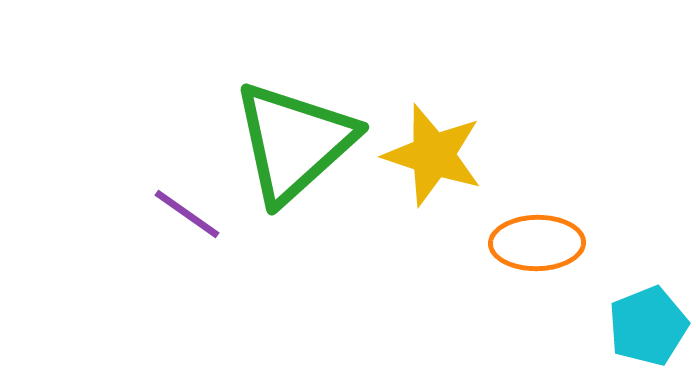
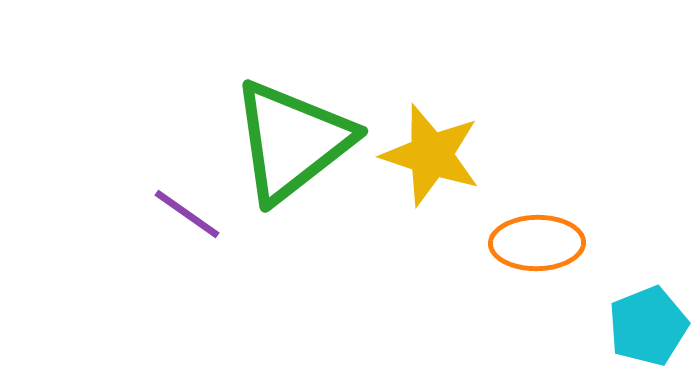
green triangle: moved 2 px left, 1 px up; rotated 4 degrees clockwise
yellow star: moved 2 px left
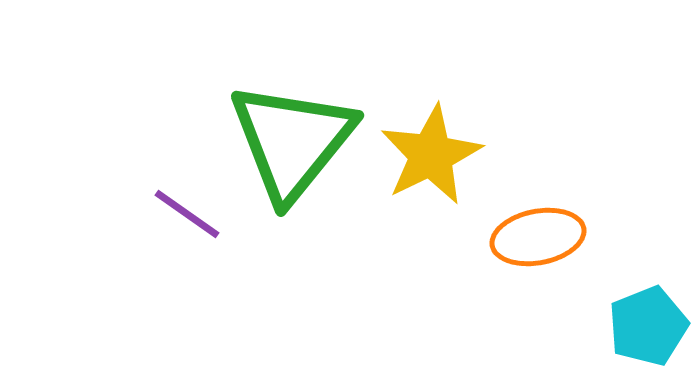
green triangle: rotated 13 degrees counterclockwise
yellow star: rotated 28 degrees clockwise
orange ellipse: moved 1 px right, 6 px up; rotated 10 degrees counterclockwise
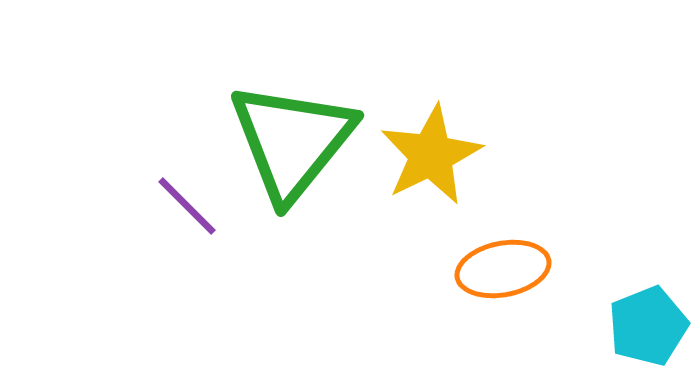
purple line: moved 8 px up; rotated 10 degrees clockwise
orange ellipse: moved 35 px left, 32 px down
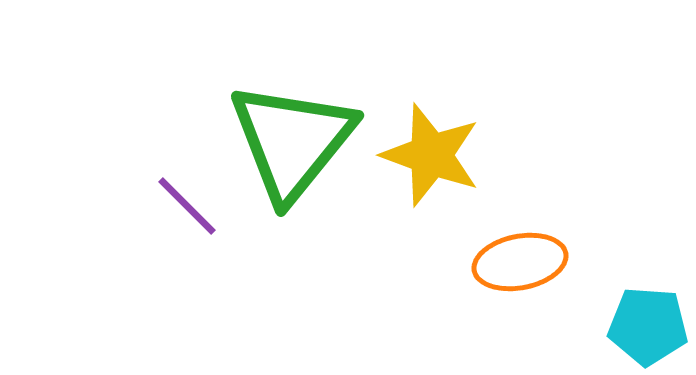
yellow star: rotated 26 degrees counterclockwise
orange ellipse: moved 17 px right, 7 px up
cyan pentagon: rotated 26 degrees clockwise
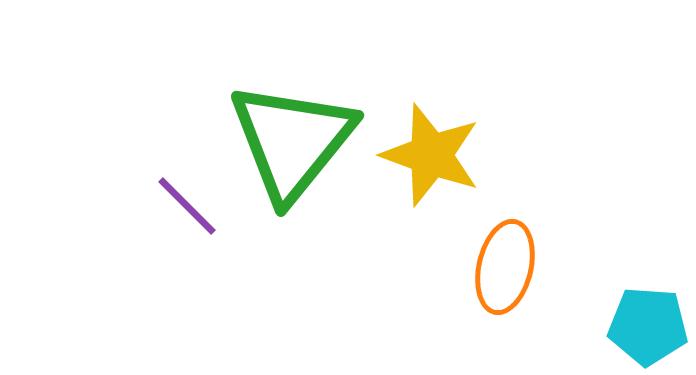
orange ellipse: moved 15 px left, 5 px down; rotated 66 degrees counterclockwise
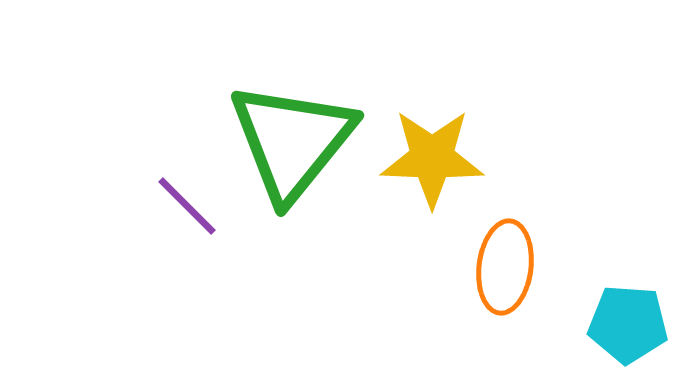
yellow star: moved 1 px right, 3 px down; rotated 18 degrees counterclockwise
orange ellipse: rotated 6 degrees counterclockwise
cyan pentagon: moved 20 px left, 2 px up
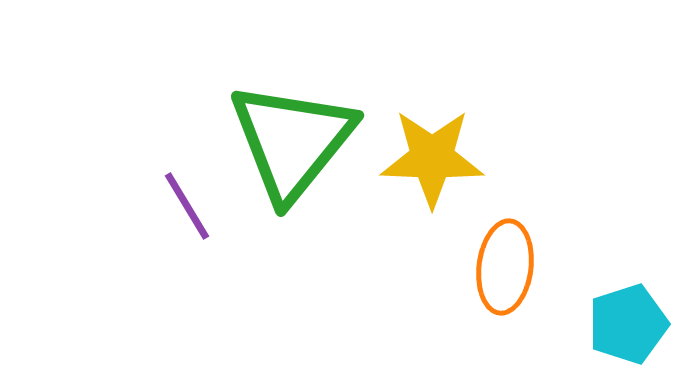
purple line: rotated 14 degrees clockwise
cyan pentagon: rotated 22 degrees counterclockwise
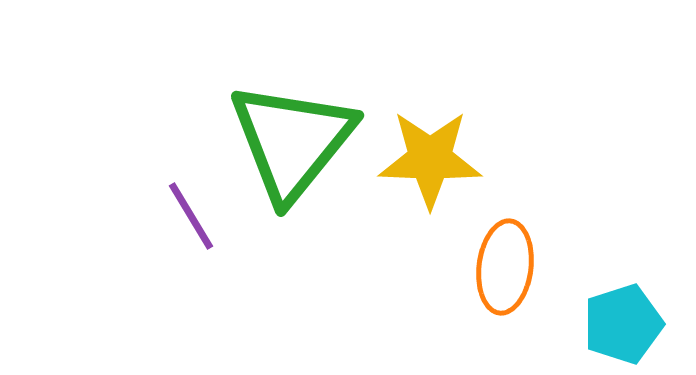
yellow star: moved 2 px left, 1 px down
purple line: moved 4 px right, 10 px down
cyan pentagon: moved 5 px left
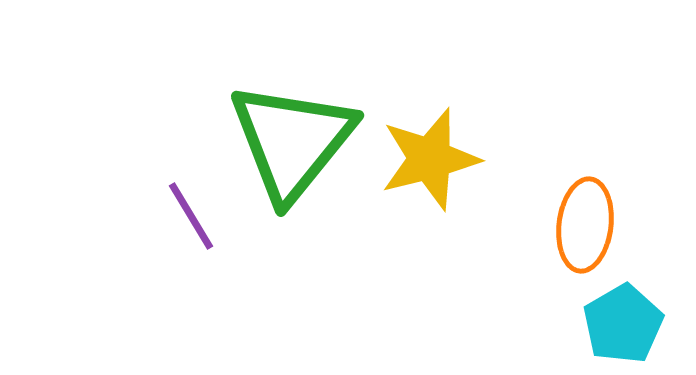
yellow star: rotated 16 degrees counterclockwise
orange ellipse: moved 80 px right, 42 px up
cyan pentagon: rotated 12 degrees counterclockwise
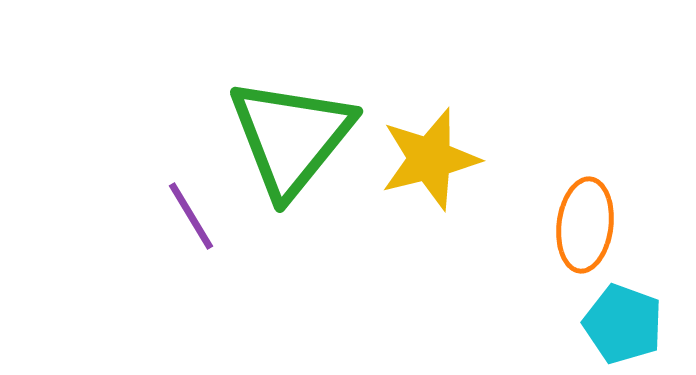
green triangle: moved 1 px left, 4 px up
cyan pentagon: rotated 22 degrees counterclockwise
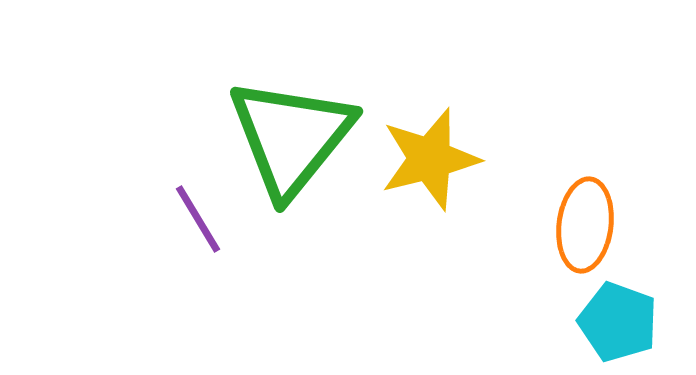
purple line: moved 7 px right, 3 px down
cyan pentagon: moved 5 px left, 2 px up
